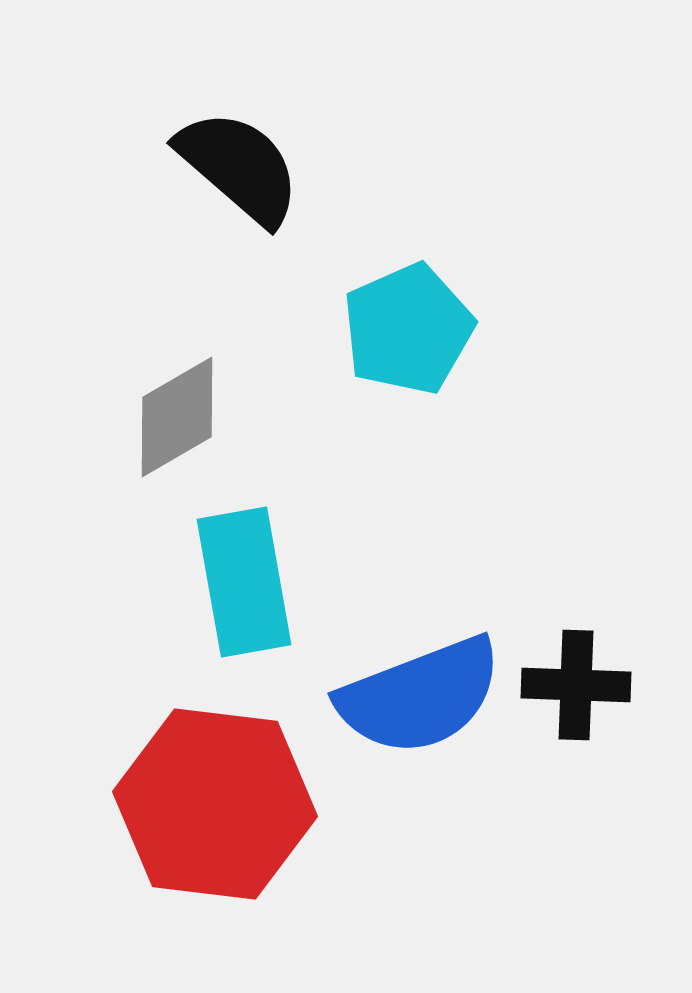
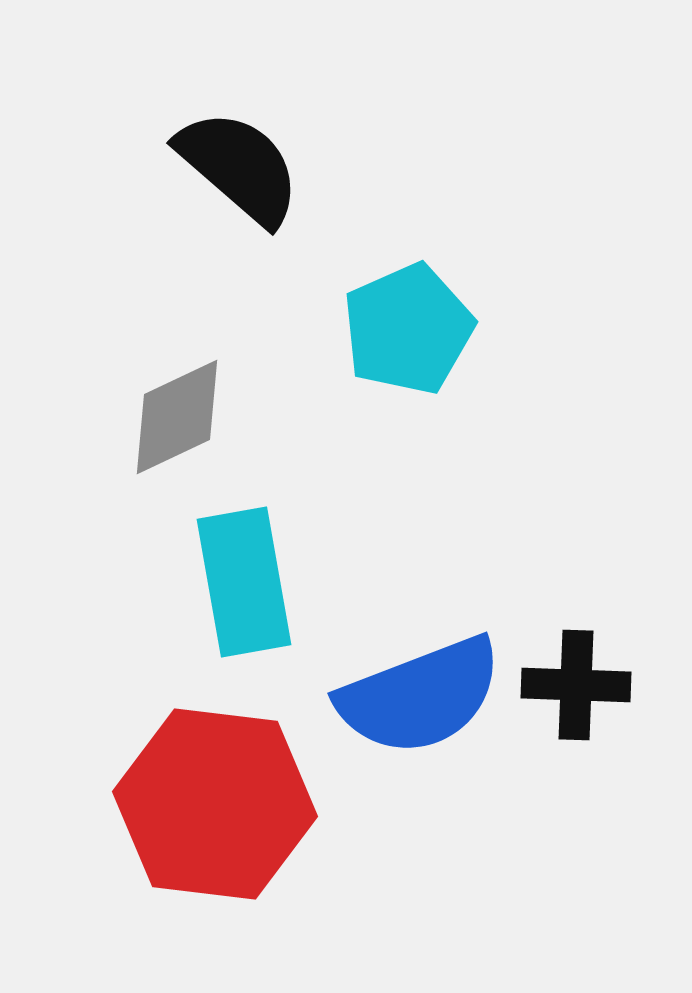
gray diamond: rotated 5 degrees clockwise
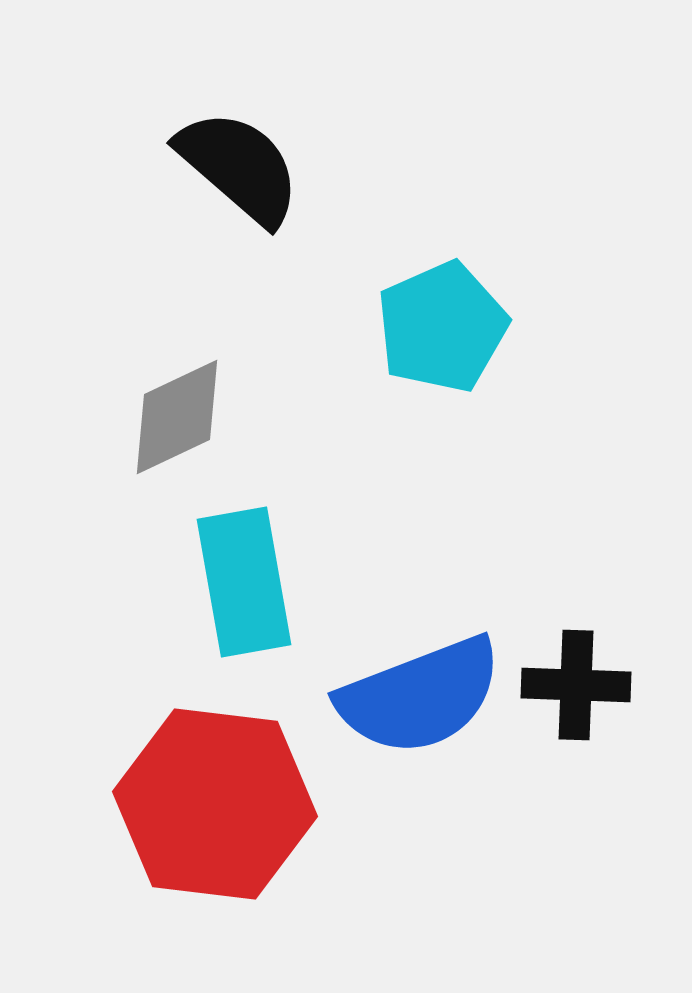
cyan pentagon: moved 34 px right, 2 px up
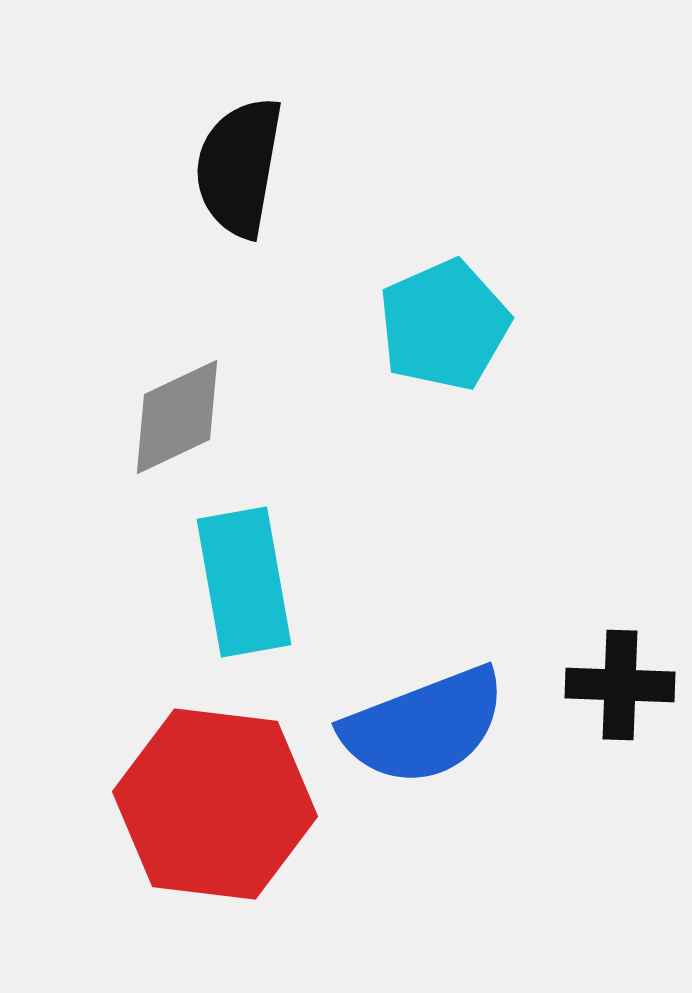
black semicircle: rotated 121 degrees counterclockwise
cyan pentagon: moved 2 px right, 2 px up
black cross: moved 44 px right
blue semicircle: moved 4 px right, 30 px down
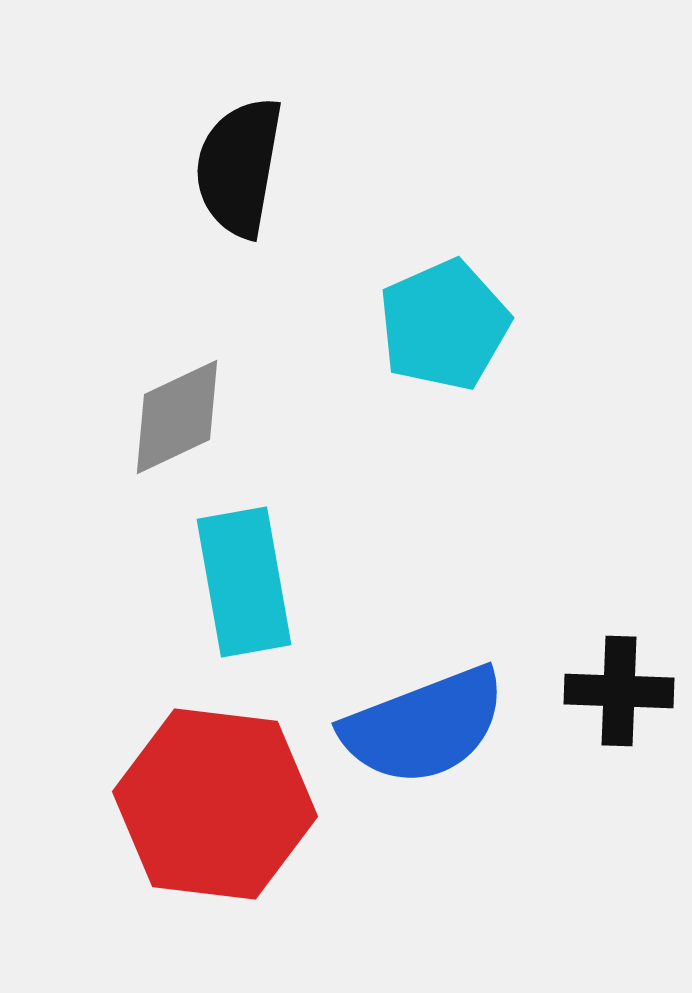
black cross: moved 1 px left, 6 px down
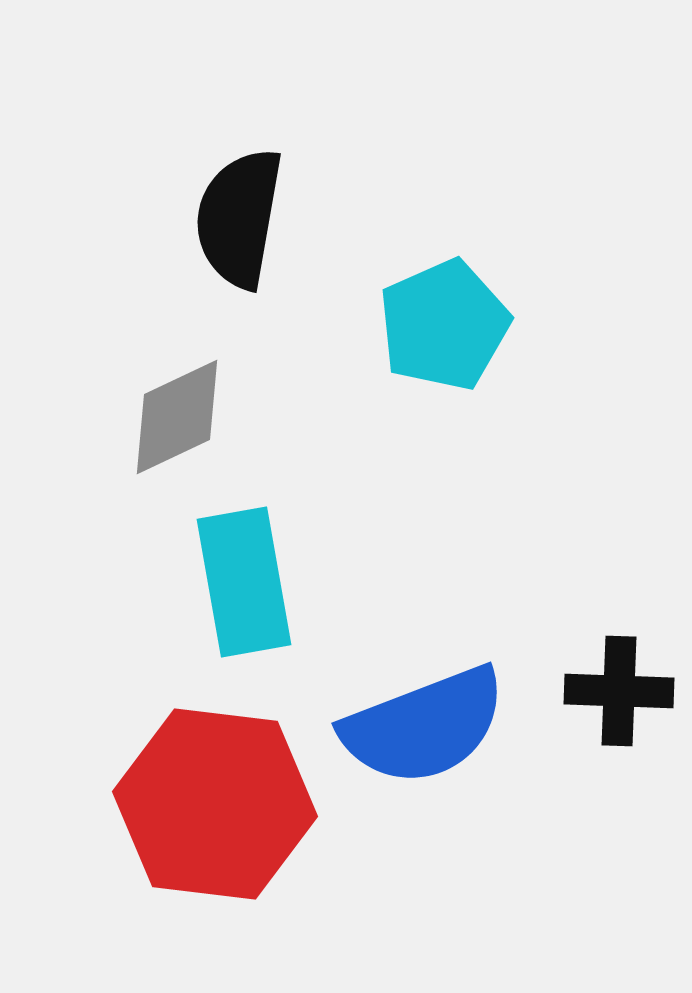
black semicircle: moved 51 px down
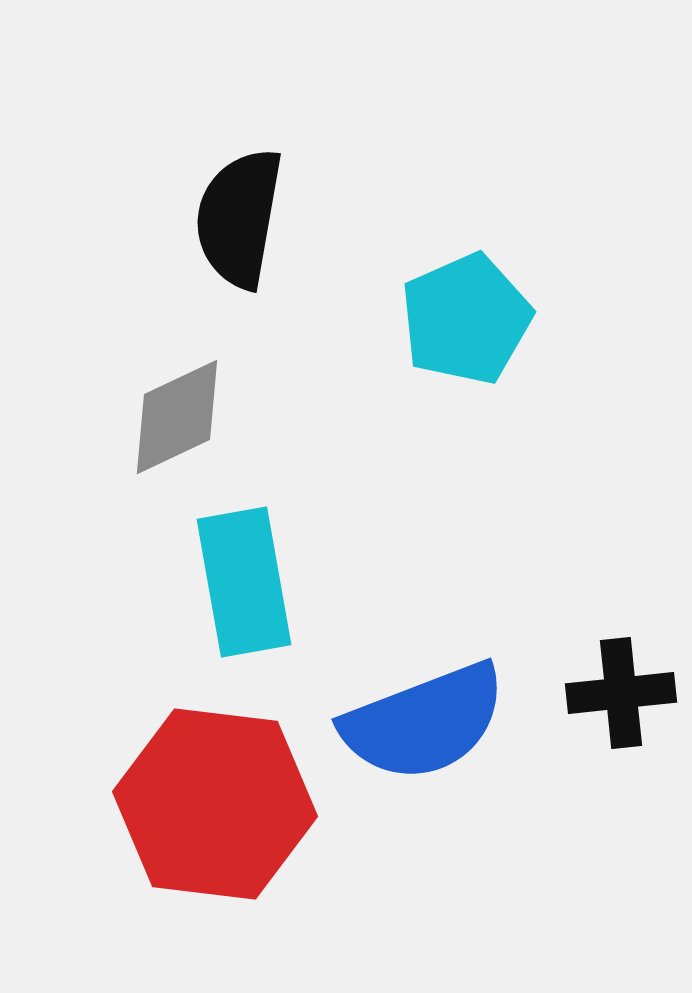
cyan pentagon: moved 22 px right, 6 px up
black cross: moved 2 px right, 2 px down; rotated 8 degrees counterclockwise
blue semicircle: moved 4 px up
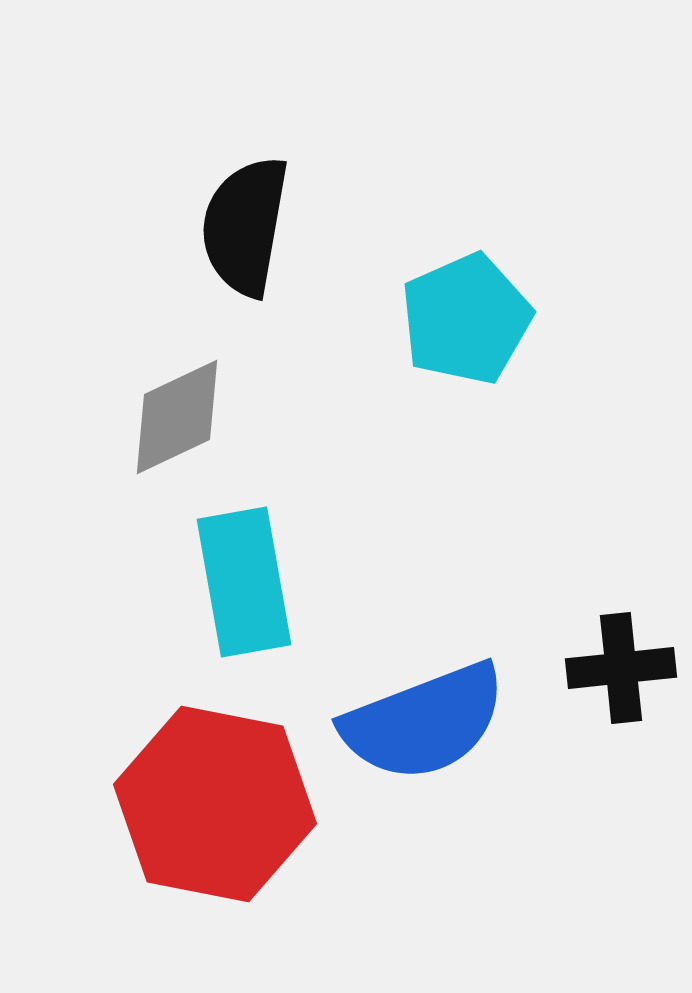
black semicircle: moved 6 px right, 8 px down
black cross: moved 25 px up
red hexagon: rotated 4 degrees clockwise
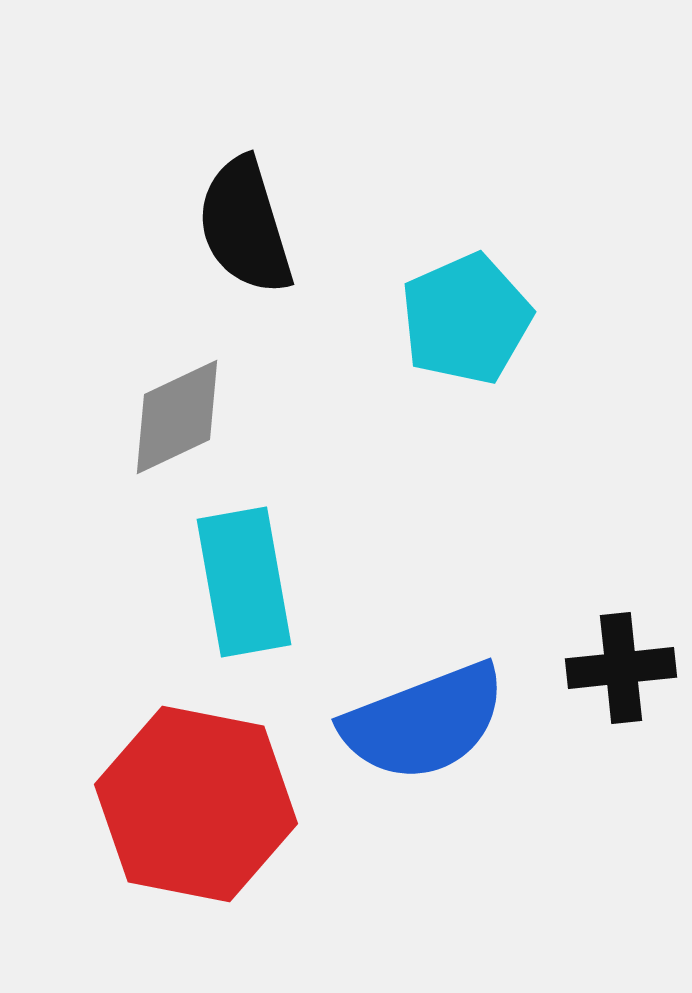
black semicircle: rotated 27 degrees counterclockwise
red hexagon: moved 19 px left
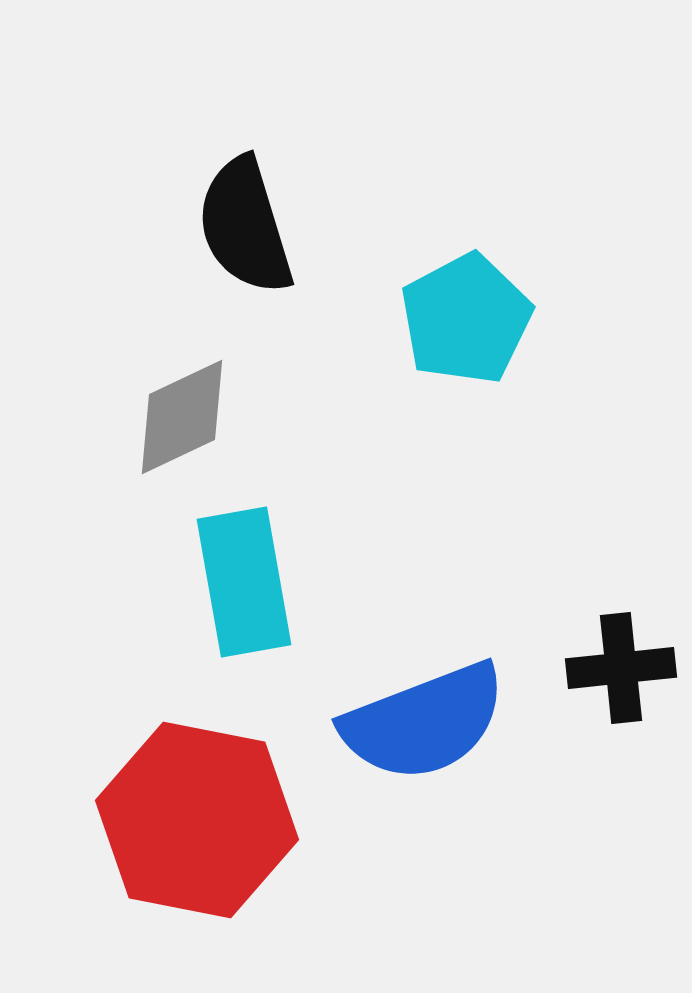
cyan pentagon: rotated 4 degrees counterclockwise
gray diamond: moved 5 px right
red hexagon: moved 1 px right, 16 px down
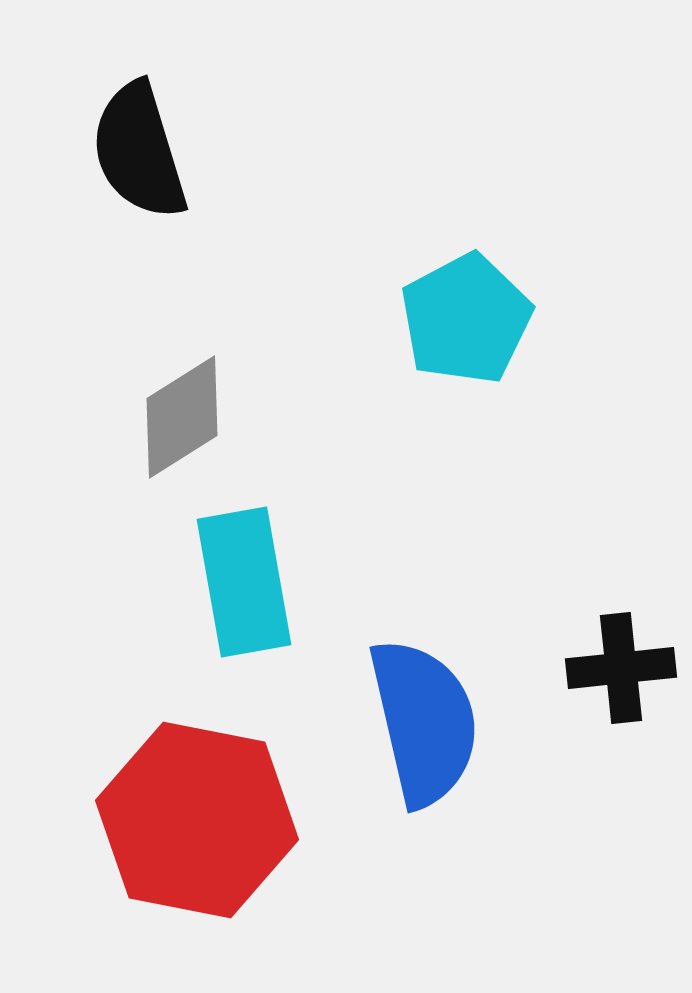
black semicircle: moved 106 px left, 75 px up
gray diamond: rotated 7 degrees counterclockwise
blue semicircle: rotated 82 degrees counterclockwise
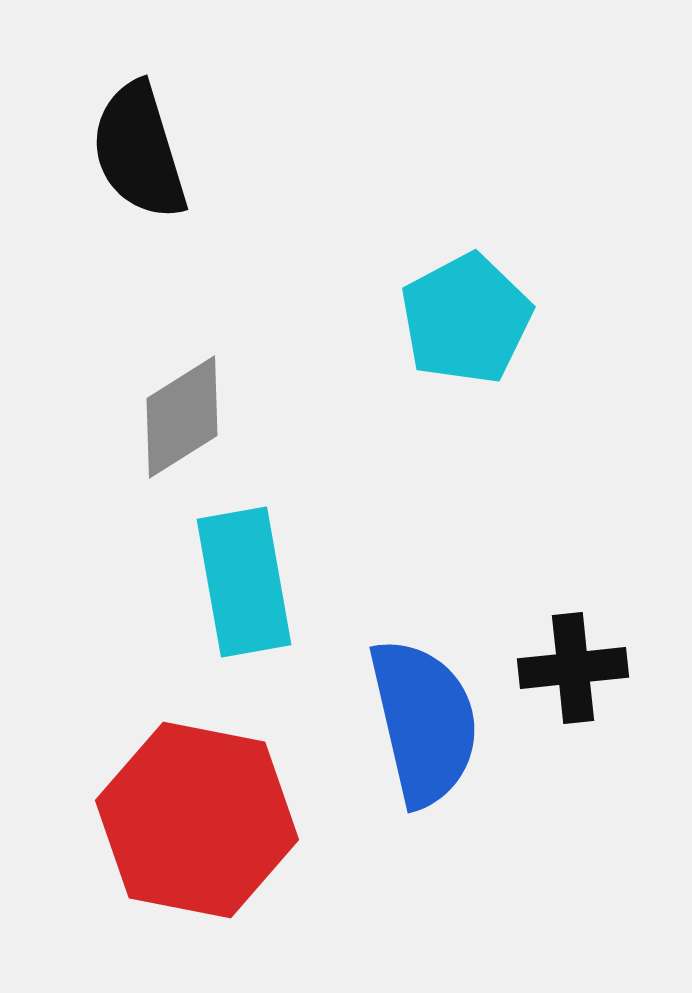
black cross: moved 48 px left
